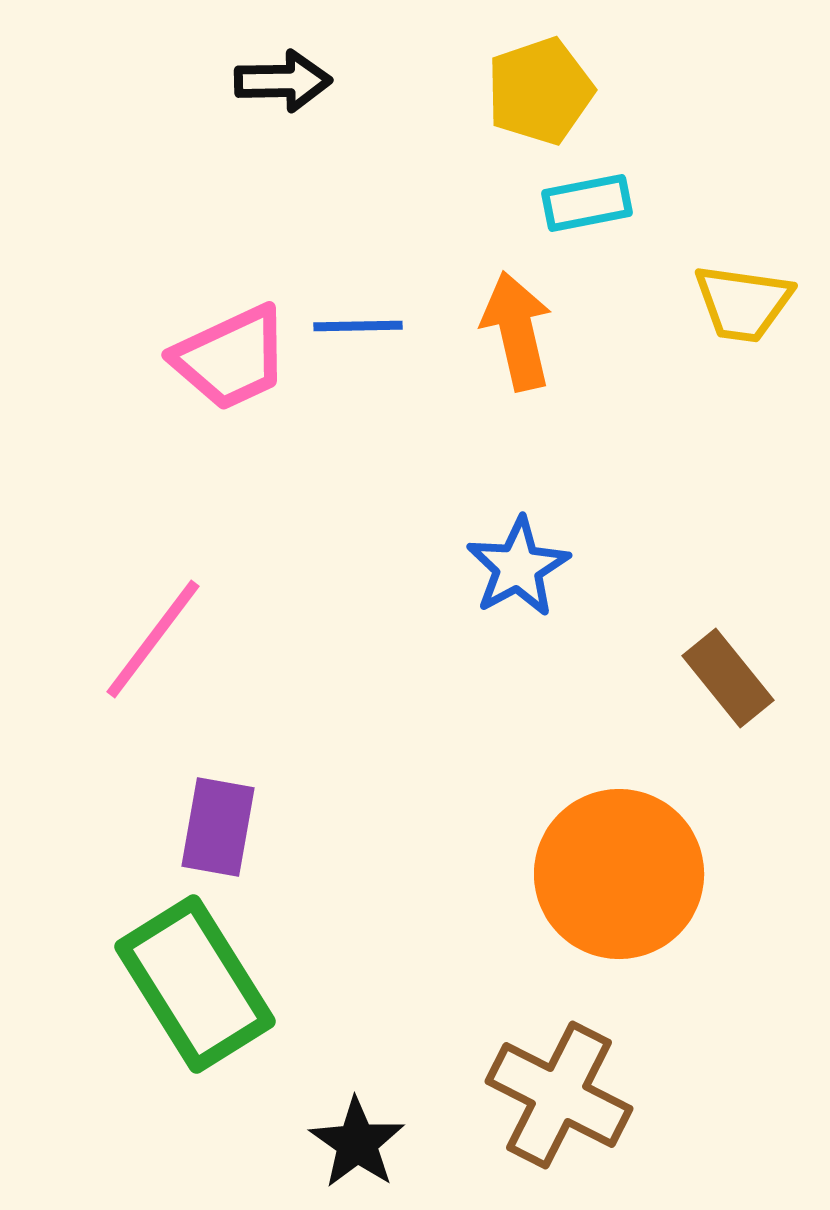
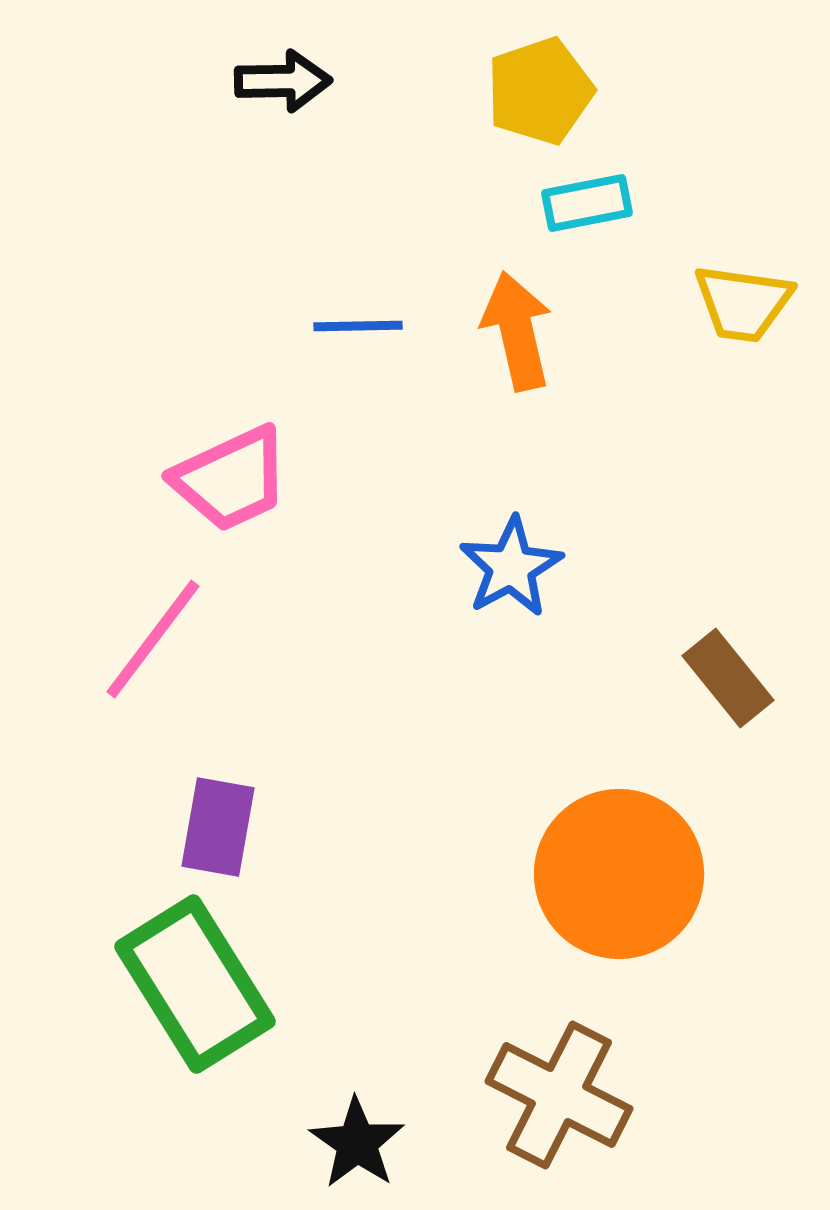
pink trapezoid: moved 121 px down
blue star: moved 7 px left
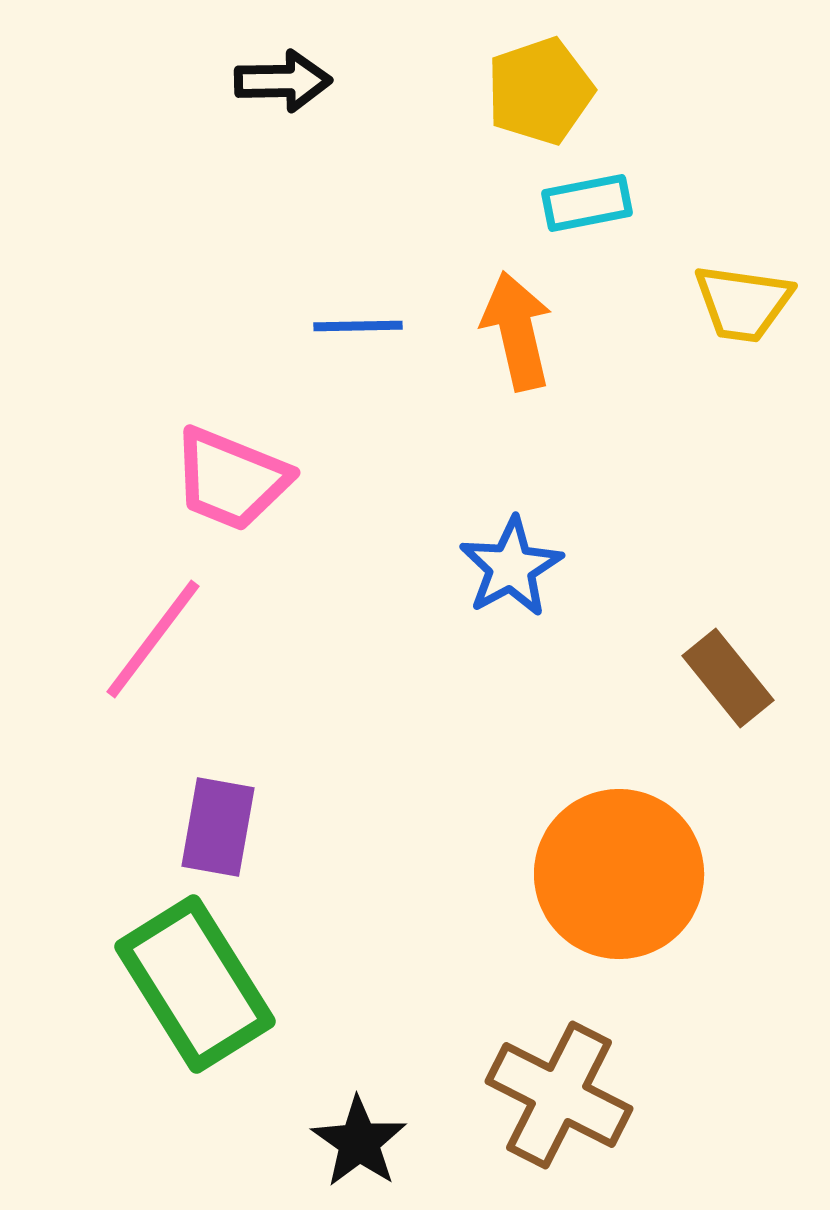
pink trapezoid: rotated 47 degrees clockwise
black star: moved 2 px right, 1 px up
